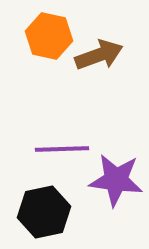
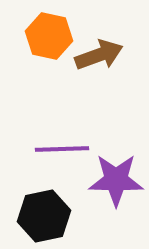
purple star: rotated 6 degrees counterclockwise
black hexagon: moved 4 px down
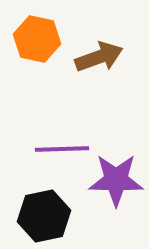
orange hexagon: moved 12 px left, 3 px down
brown arrow: moved 2 px down
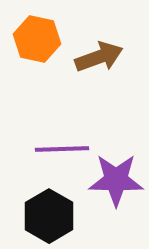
black hexagon: moved 5 px right; rotated 18 degrees counterclockwise
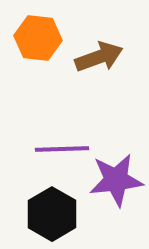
orange hexagon: moved 1 px right, 1 px up; rotated 6 degrees counterclockwise
purple star: rotated 8 degrees counterclockwise
black hexagon: moved 3 px right, 2 px up
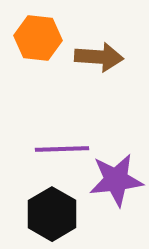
brown arrow: rotated 24 degrees clockwise
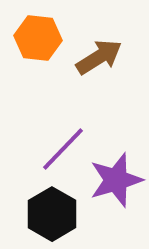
brown arrow: rotated 36 degrees counterclockwise
purple line: moved 1 px right; rotated 44 degrees counterclockwise
purple star: rotated 10 degrees counterclockwise
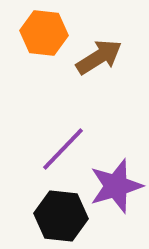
orange hexagon: moved 6 px right, 5 px up
purple star: moved 6 px down
black hexagon: moved 9 px right, 2 px down; rotated 24 degrees counterclockwise
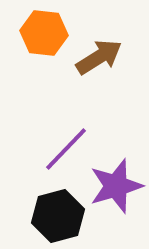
purple line: moved 3 px right
black hexagon: moved 3 px left; rotated 21 degrees counterclockwise
